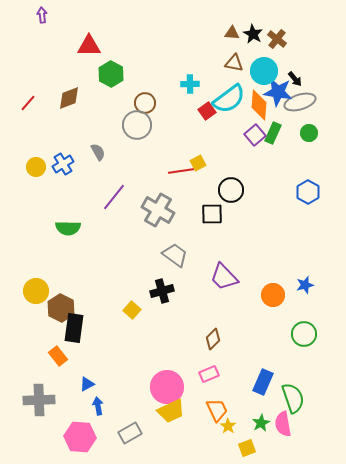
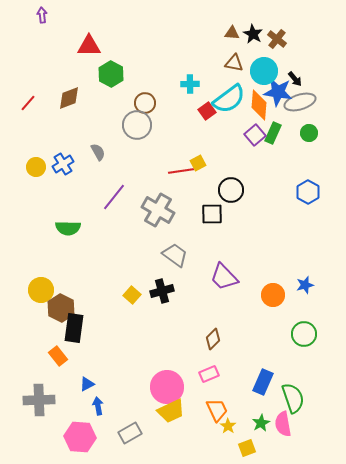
yellow circle at (36, 291): moved 5 px right, 1 px up
yellow square at (132, 310): moved 15 px up
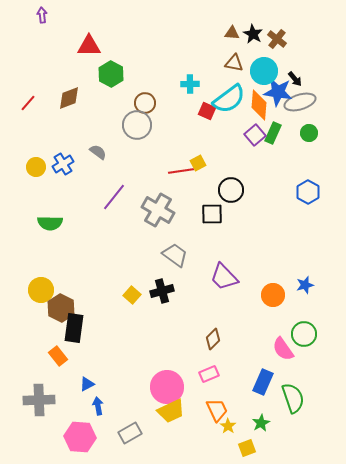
red square at (207, 111): rotated 30 degrees counterclockwise
gray semicircle at (98, 152): rotated 24 degrees counterclockwise
green semicircle at (68, 228): moved 18 px left, 5 px up
pink semicircle at (283, 424): moved 75 px up; rotated 25 degrees counterclockwise
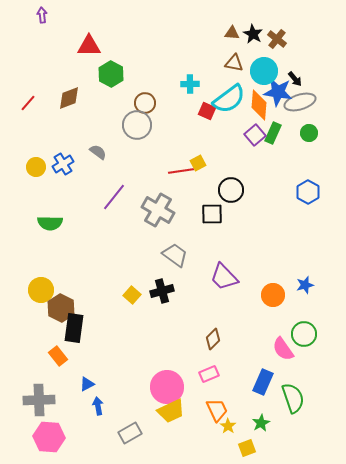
pink hexagon at (80, 437): moved 31 px left
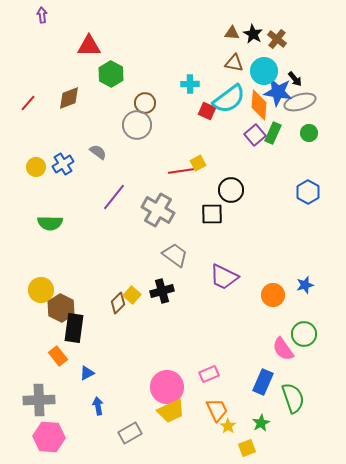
purple trapezoid at (224, 277): rotated 20 degrees counterclockwise
brown diamond at (213, 339): moved 95 px left, 36 px up
blue triangle at (87, 384): moved 11 px up
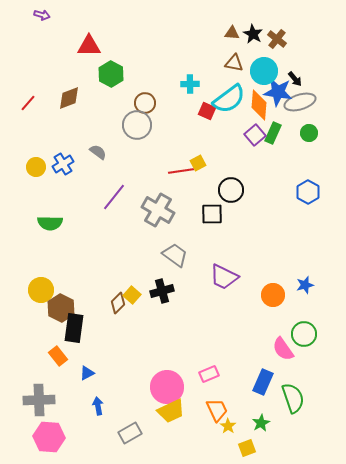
purple arrow at (42, 15): rotated 112 degrees clockwise
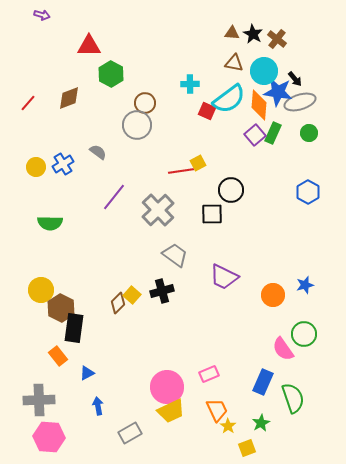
gray cross at (158, 210): rotated 16 degrees clockwise
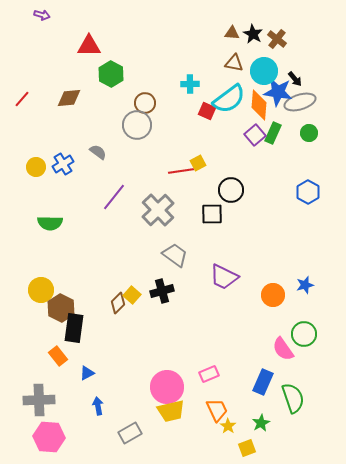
brown diamond at (69, 98): rotated 15 degrees clockwise
red line at (28, 103): moved 6 px left, 4 px up
yellow trapezoid at (171, 411): rotated 12 degrees clockwise
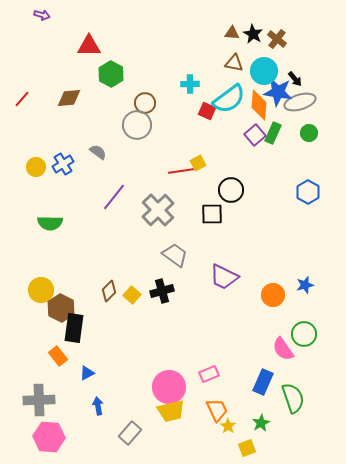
brown diamond at (118, 303): moved 9 px left, 12 px up
pink circle at (167, 387): moved 2 px right
gray rectangle at (130, 433): rotated 20 degrees counterclockwise
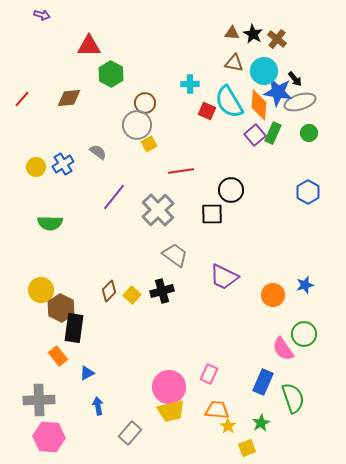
cyan semicircle at (229, 99): moved 3 px down; rotated 96 degrees clockwise
yellow square at (198, 163): moved 49 px left, 19 px up
pink rectangle at (209, 374): rotated 42 degrees counterclockwise
orange trapezoid at (217, 410): rotated 60 degrees counterclockwise
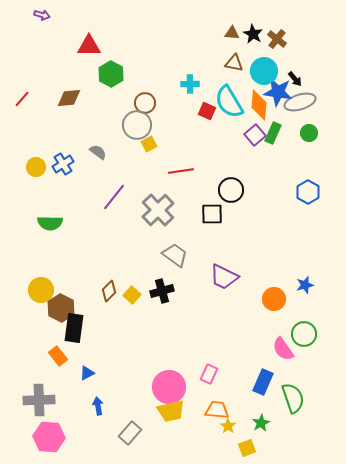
orange circle at (273, 295): moved 1 px right, 4 px down
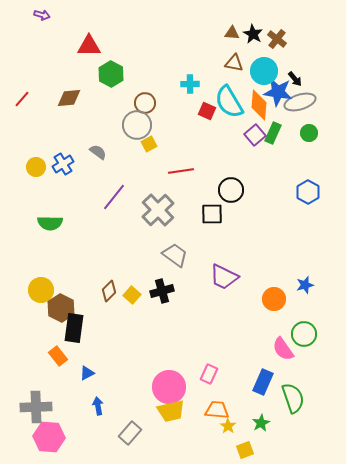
gray cross at (39, 400): moved 3 px left, 7 px down
yellow square at (247, 448): moved 2 px left, 2 px down
